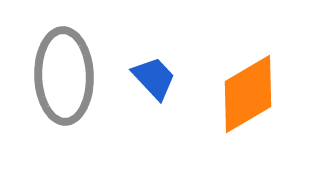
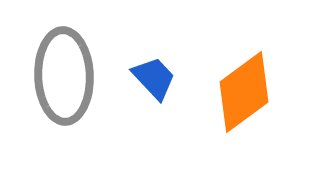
orange diamond: moved 4 px left, 2 px up; rotated 6 degrees counterclockwise
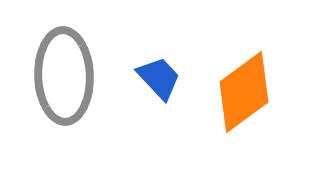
blue trapezoid: moved 5 px right
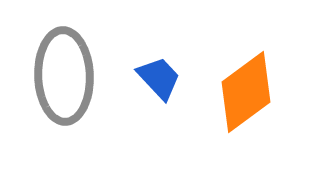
orange diamond: moved 2 px right
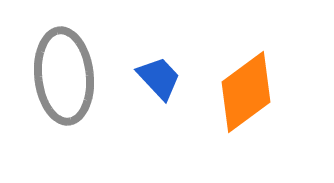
gray ellipse: rotated 4 degrees counterclockwise
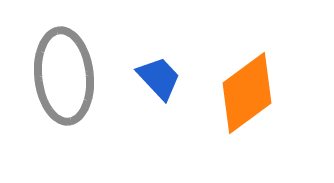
orange diamond: moved 1 px right, 1 px down
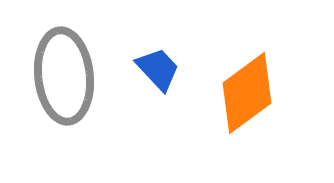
blue trapezoid: moved 1 px left, 9 px up
